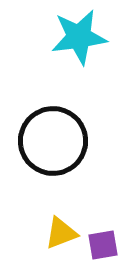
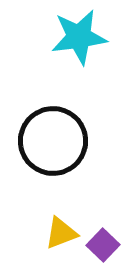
purple square: rotated 36 degrees counterclockwise
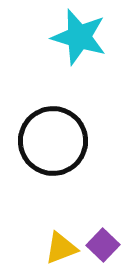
cyan star: rotated 24 degrees clockwise
yellow triangle: moved 15 px down
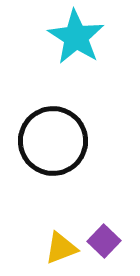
cyan star: moved 3 px left; rotated 16 degrees clockwise
purple square: moved 1 px right, 4 px up
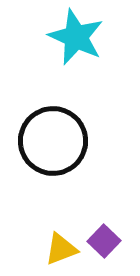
cyan star: rotated 8 degrees counterclockwise
yellow triangle: moved 1 px down
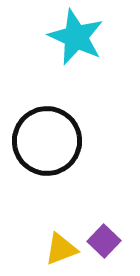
black circle: moved 6 px left
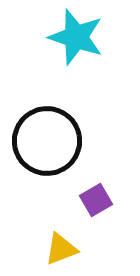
cyan star: rotated 6 degrees counterclockwise
purple square: moved 8 px left, 41 px up; rotated 16 degrees clockwise
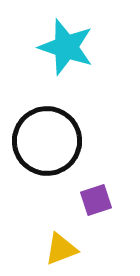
cyan star: moved 10 px left, 10 px down
purple square: rotated 12 degrees clockwise
